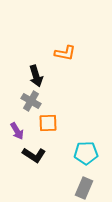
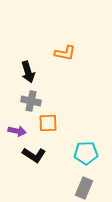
black arrow: moved 8 px left, 4 px up
gray cross: rotated 18 degrees counterclockwise
purple arrow: rotated 48 degrees counterclockwise
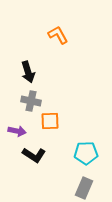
orange L-shape: moved 7 px left, 18 px up; rotated 130 degrees counterclockwise
orange square: moved 2 px right, 2 px up
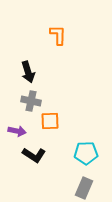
orange L-shape: rotated 30 degrees clockwise
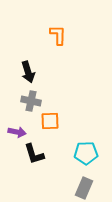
purple arrow: moved 1 px down
black L-shape: moved 1 px up; rotated 40 degrees clockwise
